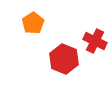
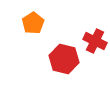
red hexagon: rotated 8 degrees counterclockwise
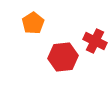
red hexagon: moved 1 px left, 2 px up; rotated 20 degrees counterclockwise
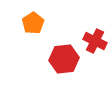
red hexagon: moved 1 px right, 2 px down
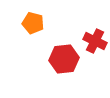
orange pentagon: rotated 25 degrees counterclockwise
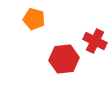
orange pentagon: moved 1 px right, 4 px up
